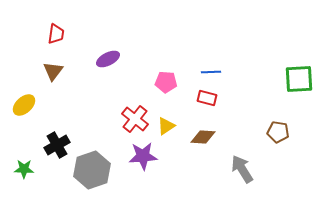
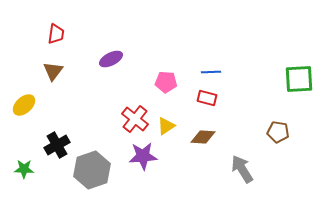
purple ellipse: moved 3 px right
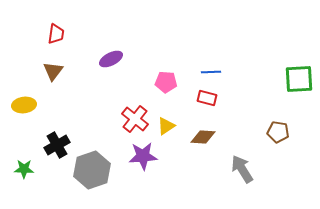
yellow ellipse: rotated 35 degrees clockwise
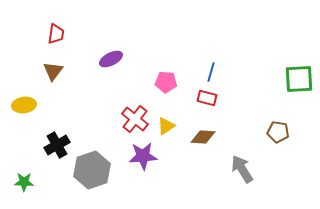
blue line: rotated 72 degrees counterclockwise
green star: moved 13 px down
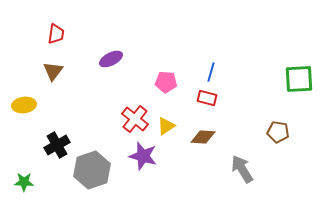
purple star: rotated 20 degrees clockwise
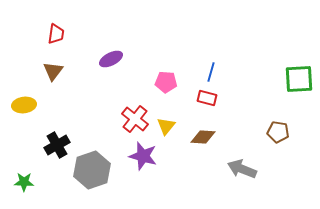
yellow triangle: rotated 18 degrees counterclockwise
gray arrow: rotated 36 degrees counterclockwise
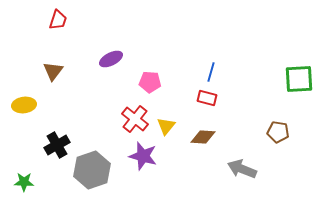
red trapezoid: moved 2 px right, 14 px up; rotated 10 degrees clockwise
pink pentagon: moved 16 px left
